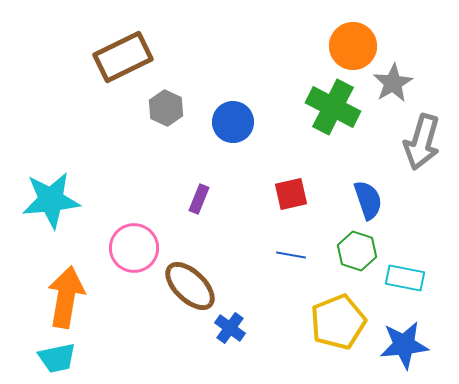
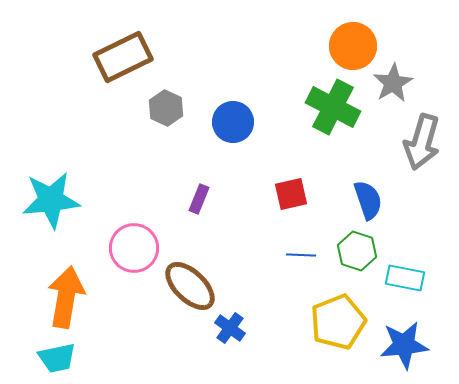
blue line: moved 10 px right; rotated 8 degrees counterclockwise
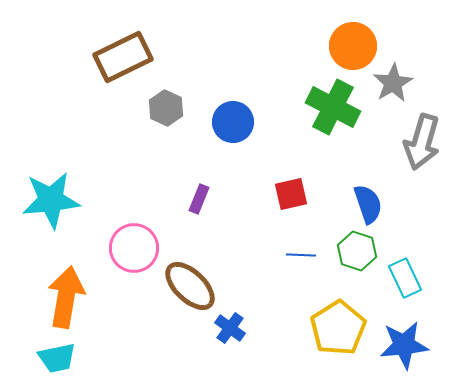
blue semicircle: moved 4 px down
cyan rectangle: rotated 54 degrees clockwise
yellow pentagon: moved 6 px down; rotated 10 degrees counterclockwise
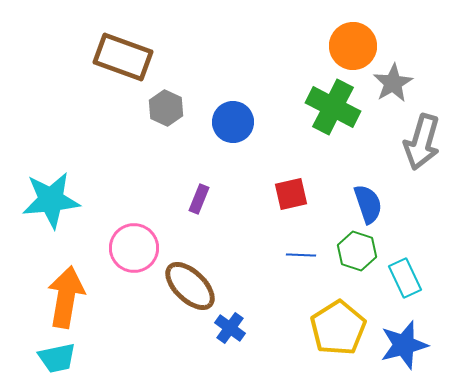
brown rectangle: rotated 46 degrees clockwise
blue star: rotated 9 degrees counterclockwise
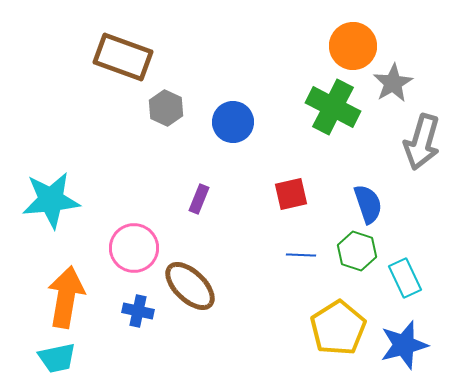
blue cross: moved 92 px left, 17 px up; rotated 24 degrees counterclockwise
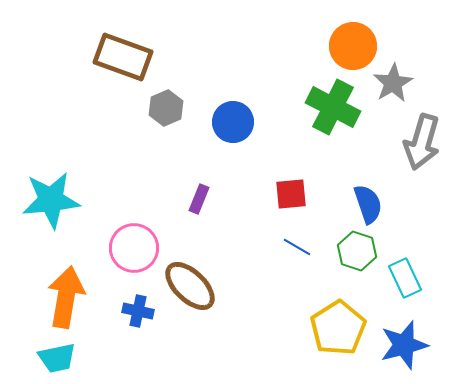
gray hexagon: rotated 12 degrees clockwise
red square: rotated 8 degrees clockwise
blue line: moved 4 px left, 8 px up; rotated 28 degrees clockwise
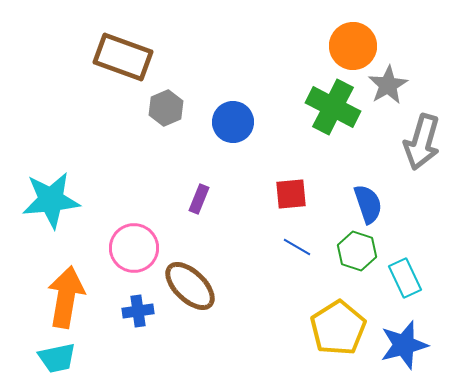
gray star: moved 5 px left, 2 px down
blue cross: rotated 20 degrees counterclockwise
